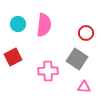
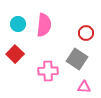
red square: moved 2 px right, 3 px up; rotated 18 degrees counterclockwise
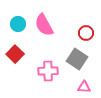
pink semicircle: rotated 145 degrees clockwise
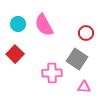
pink cross: moved 4 px right, 2 px down
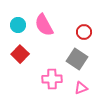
cyan circle: moved 1 px down
red circle: moved 2 px left, 1 px up
red square: moved 5 px right
pink cross: moved 6 px down
pink triangle: moved 3 px left, 1 px down; rotated 24 degrees counterclockwise
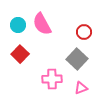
pink semicircle: moved 2 px left, 1 px up
gray square: rotated 10 degrees clockwise
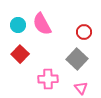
pink cross: moved 4 px left
pink triangle: rotated 48 degrees counterclockwise
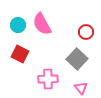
red circle: moved 2 px right
red square: rotated 18 degrees counterclockwise
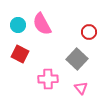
red circle: moved 3 px right
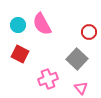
pink cross: rotated 18 degrees counterclockwise
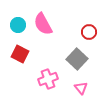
pink semicircle: moved 1 px right
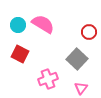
pink semicircle: rotated 150 degrees clockwise
pink triangle: rotated 16 degrees clockwise
